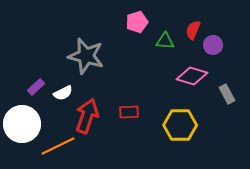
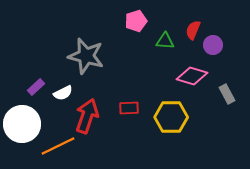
pink pentagon: moved 1 px left, 1 px up
red rectangle: moved 4 px up
yellow hexagon: moved 9 px left, 8 px up
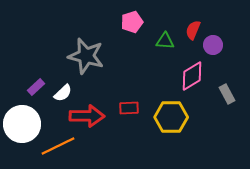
pink pentagon: moved 4 px left, 1 px down
pink diamond: rotated 48 degrees counterclockwise
white semicircle: rotated 18 degrees counterclockwise
red arrow: rotated 72 degrees clockwise
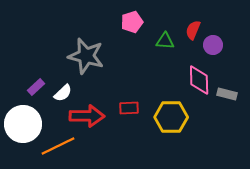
pink diamond: moved 7 px right, 4 px down; rotated 60 degrees counterclockwise
gray rectangle: rotated 48 degrees counterclockwise
white circle: moved 1 px right
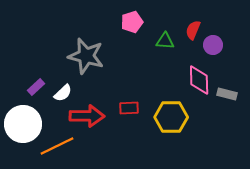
orange line: moved 1 px left
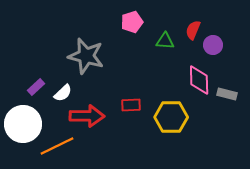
red rectangle: moved 2 px right, 3 px up
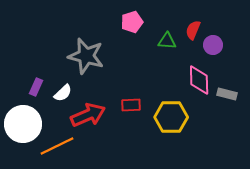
green triangle: moved 2 px right
purple rectangle: rotated 24 degrees counterclockwise
red arrow: moved 1 px right, 1 px up; rotated 24 degrees counterclockwise
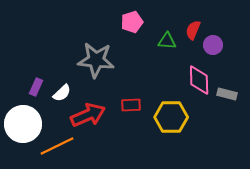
gray star: moved 10 px right, 4 px down; rotated 9 degrees counterclockwise
white semicircle: moved 1 px left
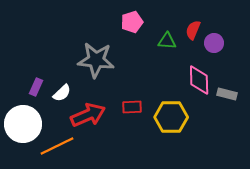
purple circle: moved 1 px right, 2 px up
red rectangle: moved 1 px right, 2 px down
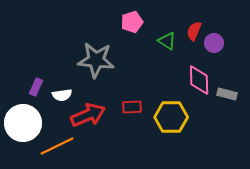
red semicircle: moved 1 px right, 1 px down
green triangle: rotated 30 degrees clockwise
white semicircle: moved 2 px down; rotated 36 degrees clockwise
white circle: moved 1 px up
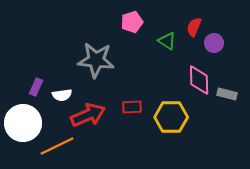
red semicircle: moved 4 px up
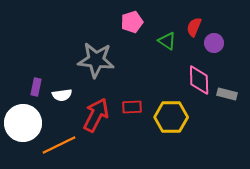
purple rectangle: rotated 12 degrees counterclockwise
red arrow: moved 8 px right; rotated 40 degrees counterclockwise
orange line: moved 2 px right, 1 px up
